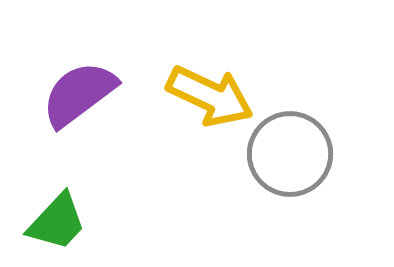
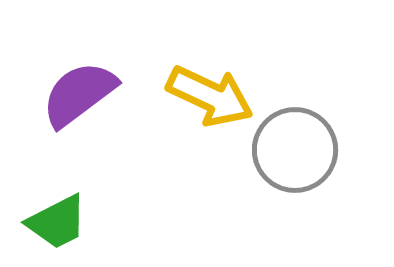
gray circle: moved 5 px right, 4 px up
green trapezoid: rotated 20 degrees clockwise
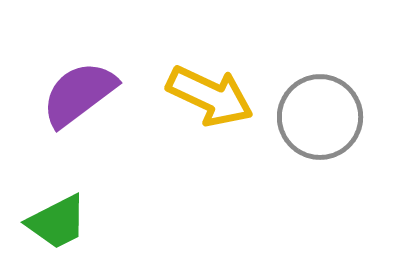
gray circle: moved 25 px right, 33 px up
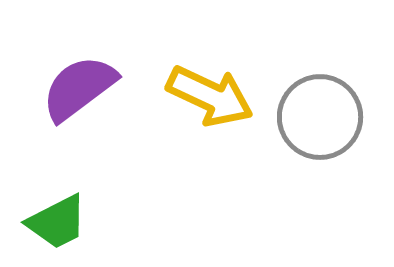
purple semicircle: moved 6 px up
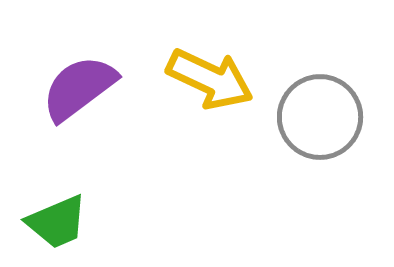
yellow arrow: moved 17 px up
green trapezoid: rotated 4 degrees clockwise
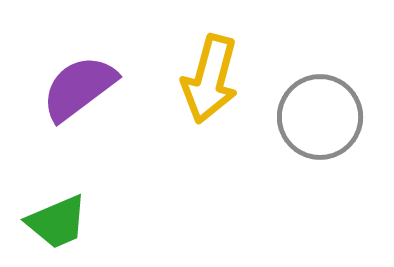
yellow arrow: rotated 80 degrees clockwise
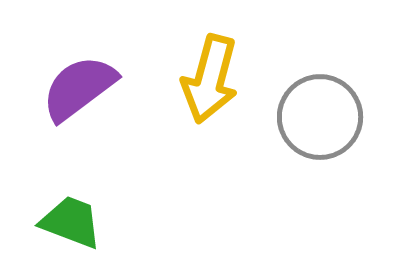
green trapezoid: moved 14 px right; rotated 136 degrees counterclockwise
